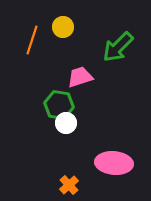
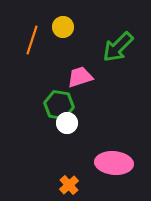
white circle: moved 1 px right
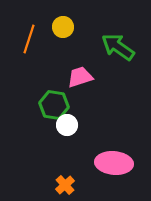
orange line: moved 3 px left, 1 px up
green arrow: rotated 80 degrees clockwise
green hexagon: moved 5 px left
white circle: moved 2 px down
orange cross: moved 4 px left
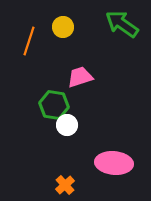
orange line: moved 2 px down
green arrow: moved 4 px right, 23 px up
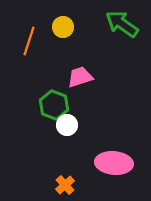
green hexagon: rotated 12 degrees clockwise
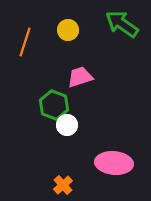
yellow circle: moved 5 px right, 3 px down
orange line: moved 4 px left, 1 px down
orange cross: moved 2 px left
